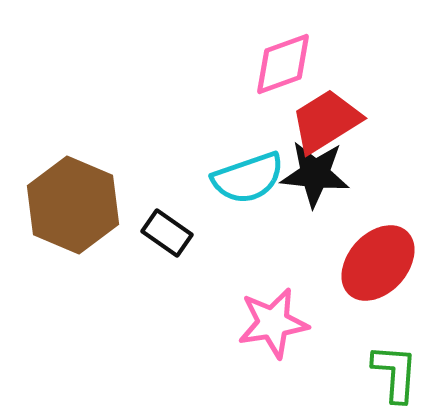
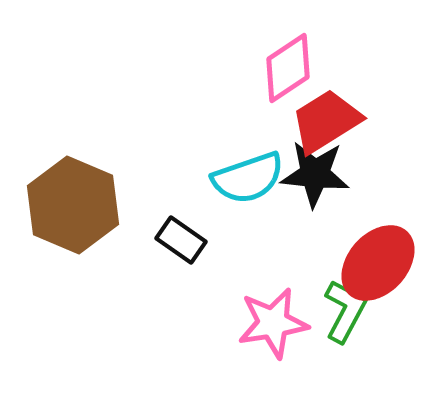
pink diamond: moved 5 px right, 4 px down; rotated 14 degrees counterclockwise
black rectangle: moved 14 px right, 7 px down
green L-shape: moved 50 px left, 62 px up; rotated 24 degrees clockwise
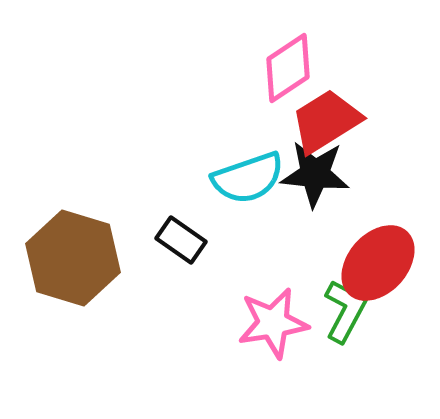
brown hexagon: moved 53 px down; rotated 6 degrees counterclockwise
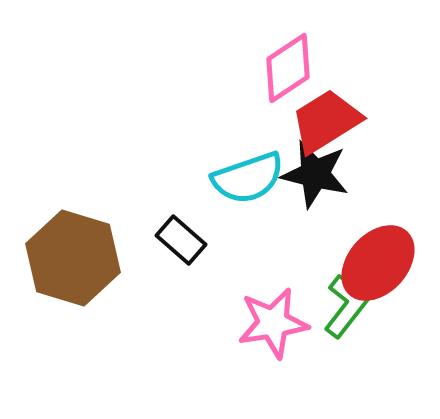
black star: rotated 8 degrees clockwise
black rectangle: rotated 6 degrees clockwise
green L-shape: moved 1 px right, 5 px up; rotated 10 degrees clockwise
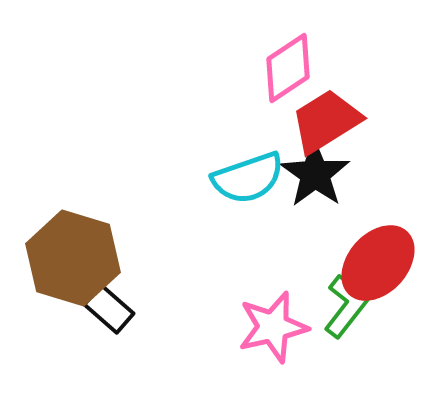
black star: rotated 22 degrees clockwise
black rectangle: moved 72 px left, 69 px down
pink star: moved 4 px down; rotated 4 degrees counterclockwise
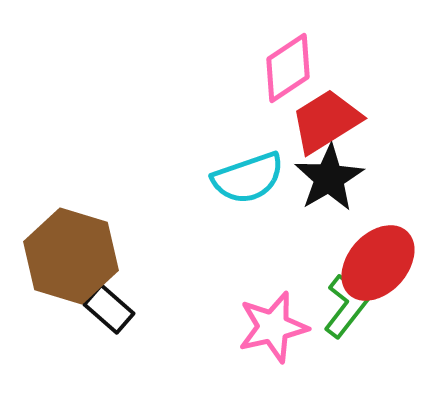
black star: moved 14 px right, 4 px down; rotated 6 degrees clockwise
brown hexagon: moved 2 px left, 2 px up
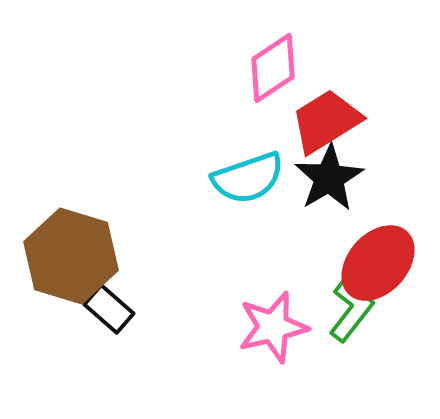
pink diamond: moved 15 px left
green L-shape: moved 5 px right, 4 px down
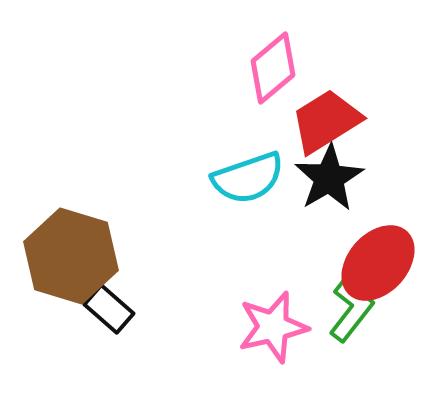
pink diamond: rotated 6 degrees counterclockwise
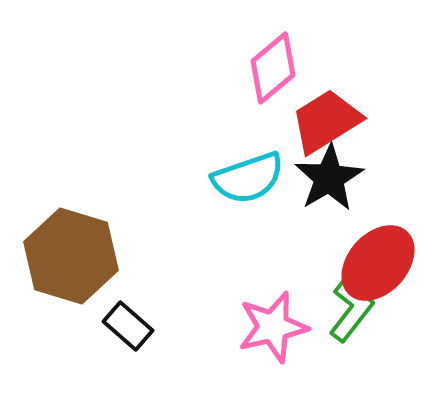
black rectangle: moved 19 px right, 17 px down
